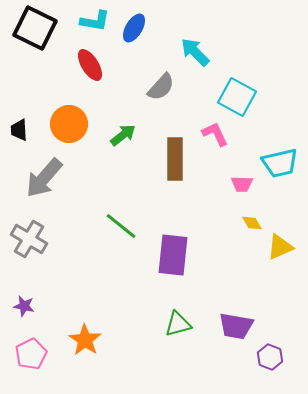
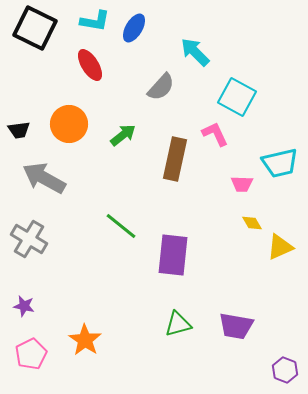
black trapezoid: rotated 95 degrees counterclockwise
brown rectangle: rotated 12 degrees clockwise
gray arrow: rotated 78 degrees clockwise
purple hexagon: moved 15 px right, 13 px down
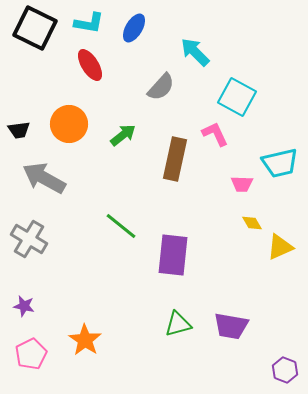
cyan L-shape: moved 6 px left, 2 px down
purple trapezoid: moved 5 px left
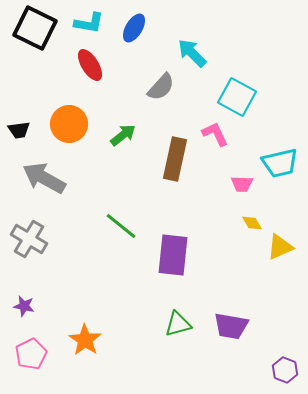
cyan arrow: moved 3 px left, 1 px down
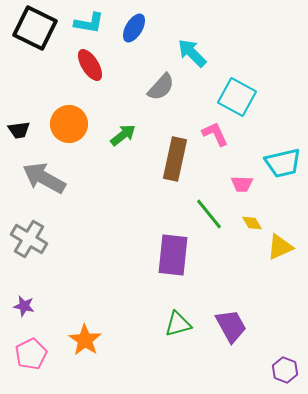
cyan trapezoid: moved 3 px right
green line: moved 88 px right, 12 px up; rotated 12 degrees clockwise
purple trapezoid: rotated 129 degrees counterclockwise
